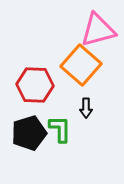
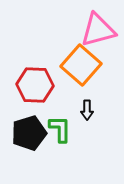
black arrow: moved 1 px right, 2 px down
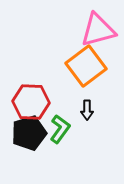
orange square: moved 5 px right, 1 px down; rotated 12 degrees clockwise
red hexagon: moved 4 px left, 17 px down
green L-shape: rotated 36 degrees clockwise
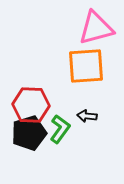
pink triangle: moved 2 px left, 2 px up
orange square: rotated 33 degrees clockwise
red hexagon: moved 3 px down
black arrow: moved 6 px down; rotated 96 degrees clockwise
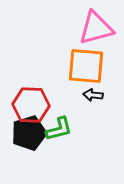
orange square: rotated 9 degrees clockwise
black arrow: moved 6 px right, 21 px up
green L-shape: moved 1 px left; rotated 40 degrees clockwise
